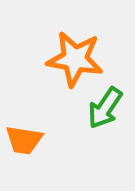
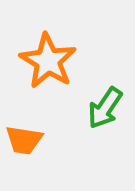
orange star: moved 27 px left, 2 px down; rotated 22 degrees clockwise
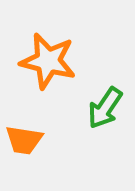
orange star: rotated 18 degrees counterclockwise
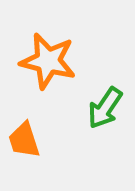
orange trapezoid: rotated 63 degrees clockwise
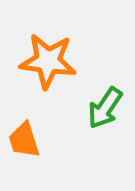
orange star: rotated 6 degrees counterclockwise
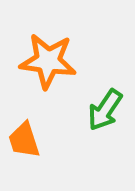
green arrow: moved 2 px down
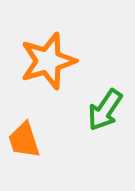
orange star: rotated 24 degrees counterclockwise
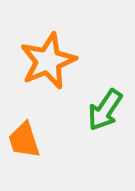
orange star: rotated 6 degrees counterclockwise
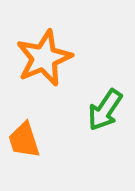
orange star: moved 4 px left, 3 px up
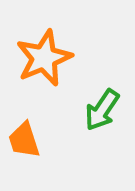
green arrow: moved 3 px left
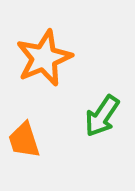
green arrow: moved 6 px down
